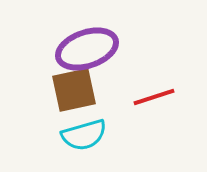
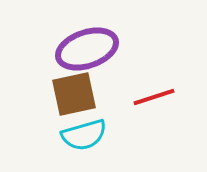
brown square: moved 4 px down
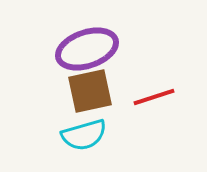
brown square: moved 16 px right, 3 px up
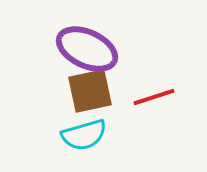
purple ellipse: rotated 44 degrees clockwise
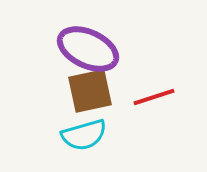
purple ellipse: moved 1 px right
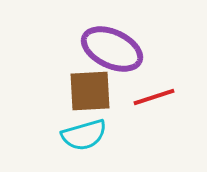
purple ellipse: moved 24 px right
brown square: rotated 9 degrees clockwise
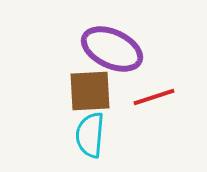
cyan semicircle: moved 6 px right; rotated 111 degrees clockwise
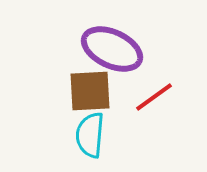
red line: rotated 18 degrees counterclockwise
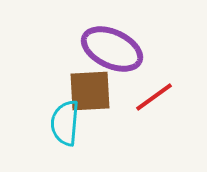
cyan semicircle: moved 25 px left, 12 px up
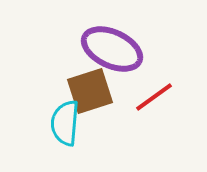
brown square: rotated 15 degrees counterclockwise
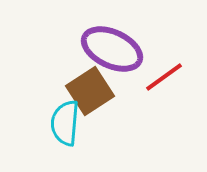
brown square: rotated 15 degrees counterclockwise
red line: moved 10 px right, 20 px up
